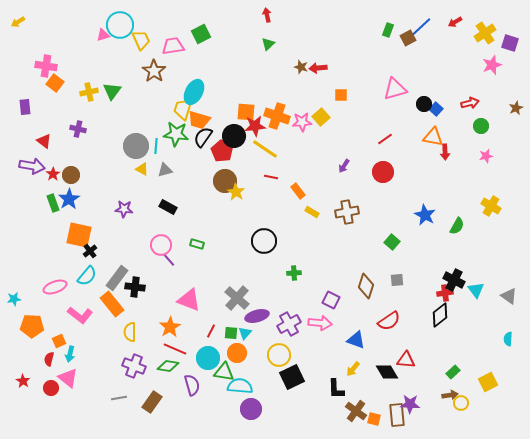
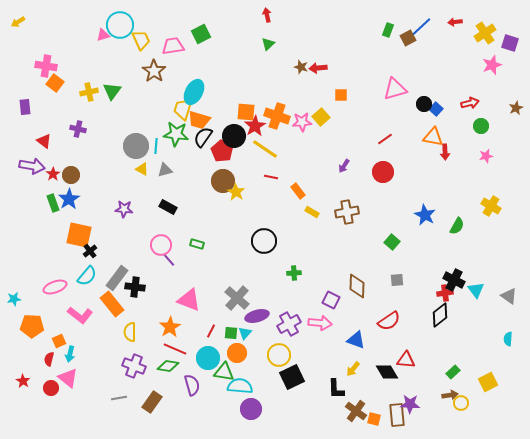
red arrow at (455, 22): rotated 24 degrees clockwise
red star at (255, 126): rotated 25 degrees counterclockwise
brown circle at (225, 181): moved 2 px left
brown diamond at (366, 286): moved 9 px left; rotated 15 degrees counterclockwise
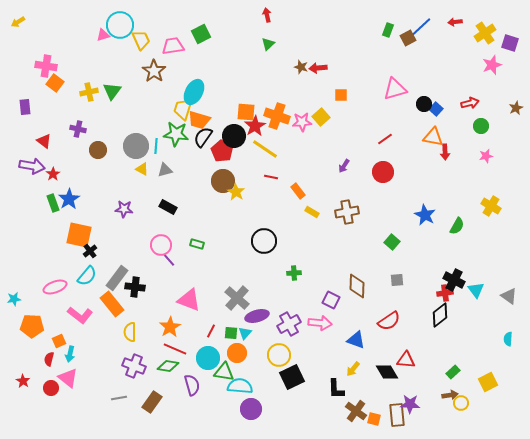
brown circle at (71, 175): moved 27 px right, 25 px up
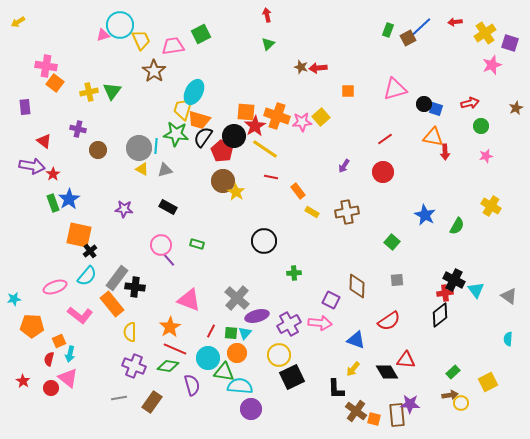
orange square at (341, 95): moved 7 px right, 4 px up
blue square at (436, 109): rotated 24 degrees counterclockwise
gray circle at (136, 146): moved 3 px right, 2 px down
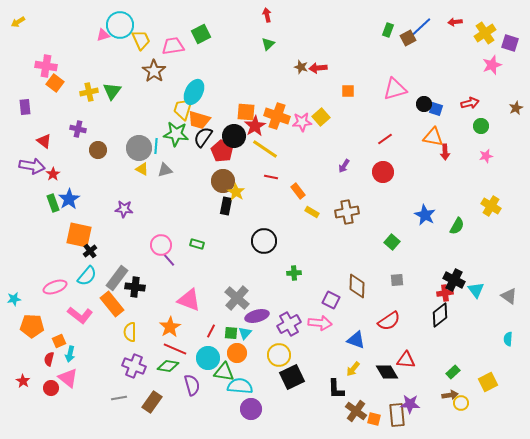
black rectangle at (168, 207): moved 58 px right, 1 px up; rotated 72 degrees clockwise
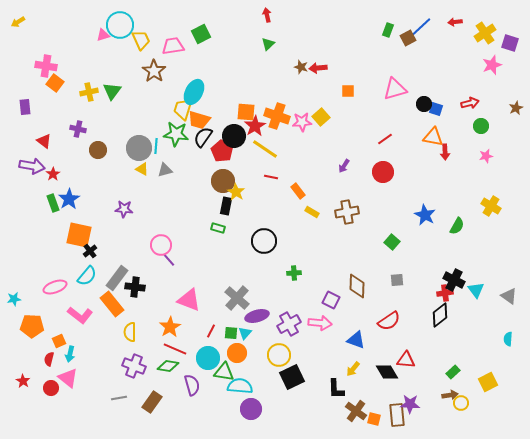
green rectangle at (197, 244): moved 21 px right, 16 px up
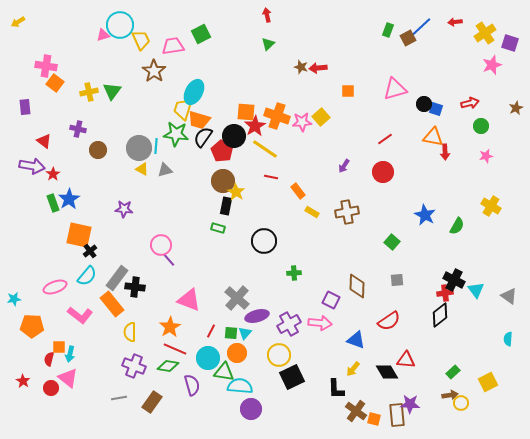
orange square at (59, 341): moved 6 px down; rotated 24 degrees clockwise
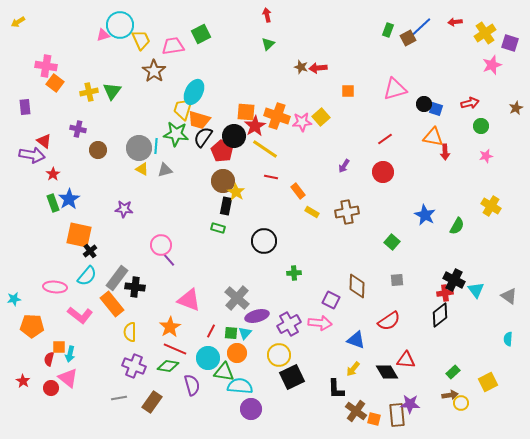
purple arrow at (32, 166): moved 11 px up
pink ellipse at (55, 287): rotated 25 degrees clockwise
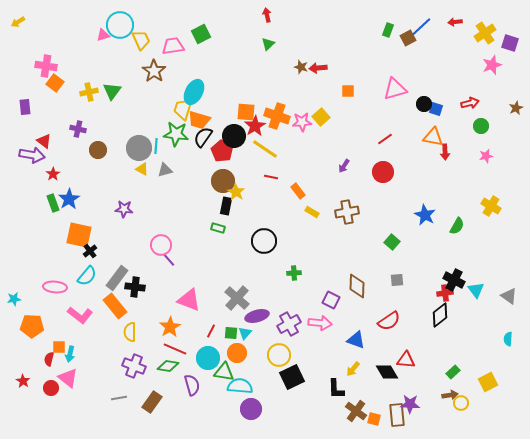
orange rectangle at (112, 304): moved 3 px right, 2 px down
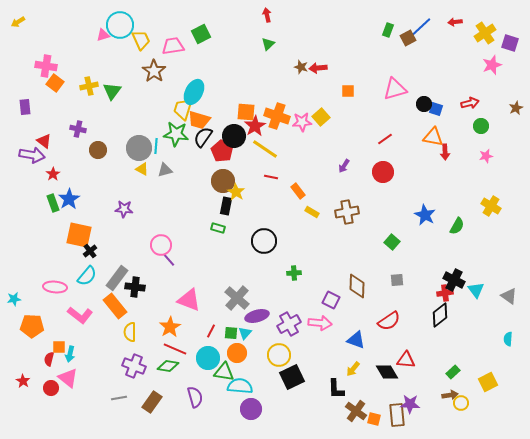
yellow cross at (89, 92): moved 6 px up
purple semicircle at (192, 385): moved 3 px right, 12 px down
